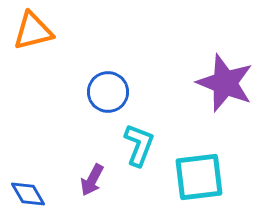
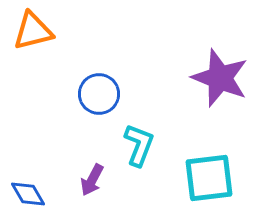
purple star: moved 5 px left, 5 px up
blue circle: moved 9 px left, 2 px down
cyan square: moved 10 px right, 1 px down
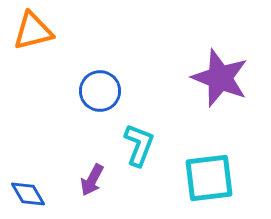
blue circle: moved 1 px right, 3 px up
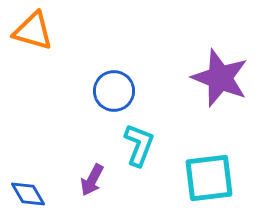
orange triangle: rotated 30 degrees clockwise
blue circle: moved 14 px right
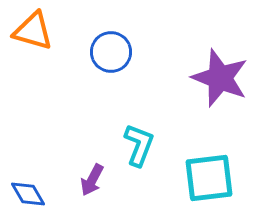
blue circle: moved 3 px left, 39 px up
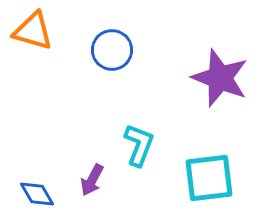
blue circle: moved 1 px right, 2 px up
blue diamond: moved 9 px right
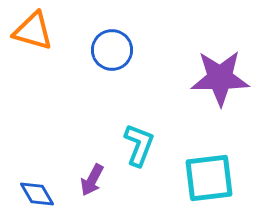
purple star: rotated 22 degrees counterclockwise
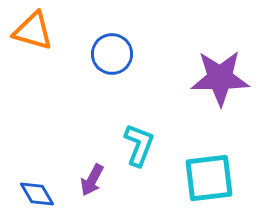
blue circle: moved 4 px down
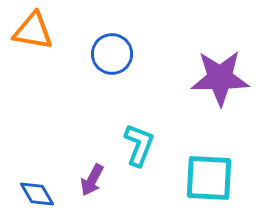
orange triangle: rotated 6 degrees counterclockwise
cyan square: rotated 10 degrees clockwise
